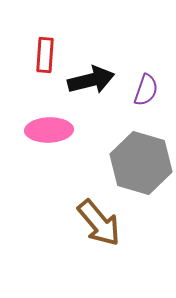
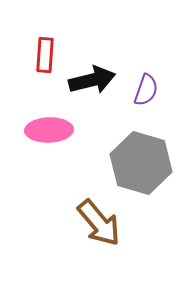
black arrow: moved 1 px right
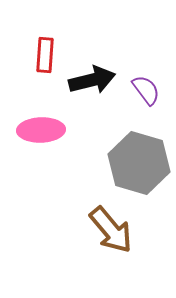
purple semicircle: rotated 56 degrees counterclockwise
pink ellipse: moved 8 px left
gray hexagon: moved 2 px left
brown arrow: moved 12 px right, 7 px down
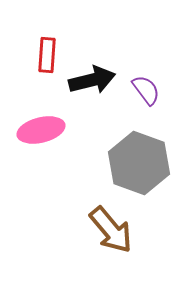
red rectangle: moved 2 px right
pink ellipse: rotated 12 degrees counterclockwise
gray hexagon: rotated 4 degrees clockwise
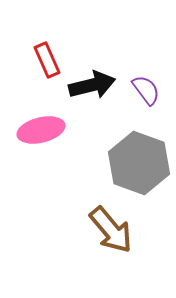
red rectangle: moved 5 px down; rotated 28 degrees counterclockwise
black arrow: moved 5 px down
